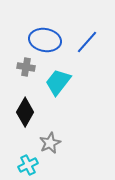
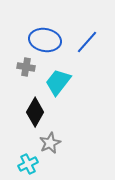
black diamond: moved 10 px right
cyan cross: moved 1 px up
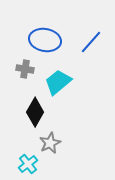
blue line: moved 4 px right
gray cross: moved 1 px left, 2 px down
cyan trapezoid: rotated 12 degrees clockwise
cyan cross: rotated 12 degrees counterclockwise
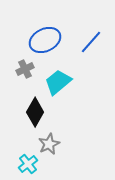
blue ellipse: rotated 36 degrees counterclockwise
gray cross: rotated 36 degrees counterclockwise
gray star: moved 1 px left, 1 px down
